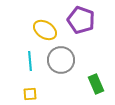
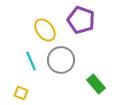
yellow ellipse: rotated 20 degrees clockwise
cyan line: moved 1 px right; rotated 18 degrees counterclockwise
green rectangle: rotated 18 degrees counterclockwise
yellow square: moved 9 px left, 1 px up; rotated 24 degrees clockwise
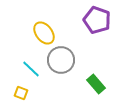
purple pentagon: moved 16 px right
yellow ellipse: moved 1 px left, 3 px down
cyan line: moved 8 px down; rotated 24 degrees counterclockwise
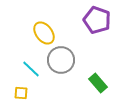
green rectangle: moved 2 px right, 1 px up
yellow square: rotated 16 degrees counterclockwise
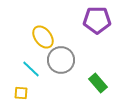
purple pentagon: rotated 20 degrees counterclockwise
yellow ellipse: moved 1 px left, 4 px down
